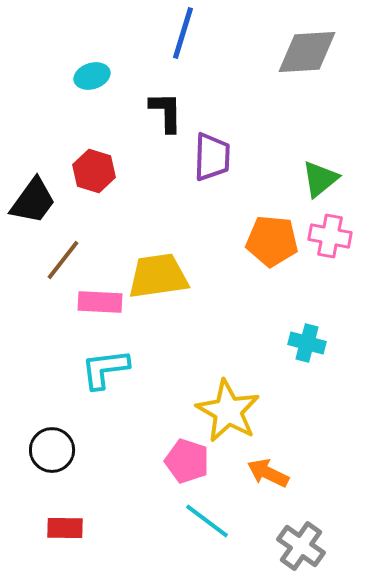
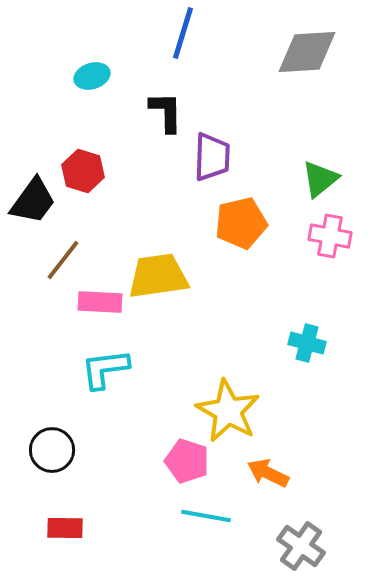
red hexagon: moved 11 px left
orange pentagon: moved 31 px left, 18 px up; rotated 18 degrees counterclockwise
cyan line: moved 1 px left, 5 px up; rotated 27 degrees counterclockwise
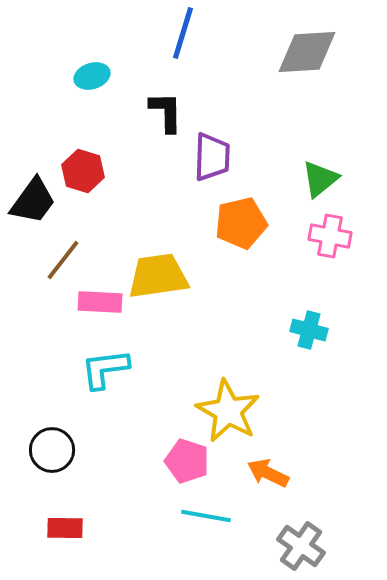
cyan cross: moved 2 px right, 13 px up
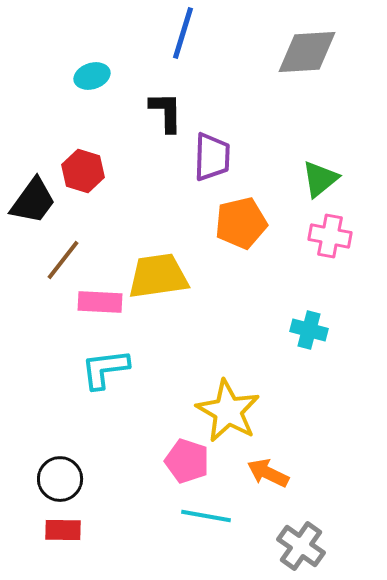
black circle: moved 8 px right, 29 px down
red rectangle: moved 2 px left, 2 px down
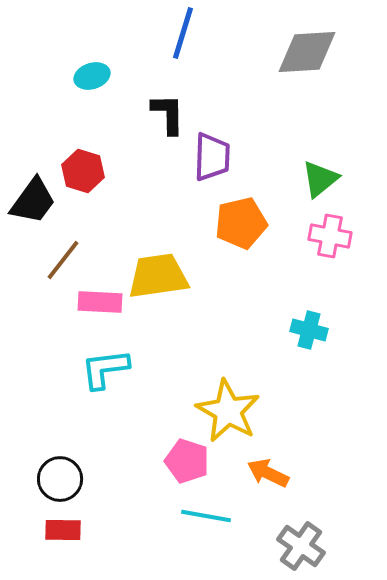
black L-shape: moved 2 px right, 2 px down
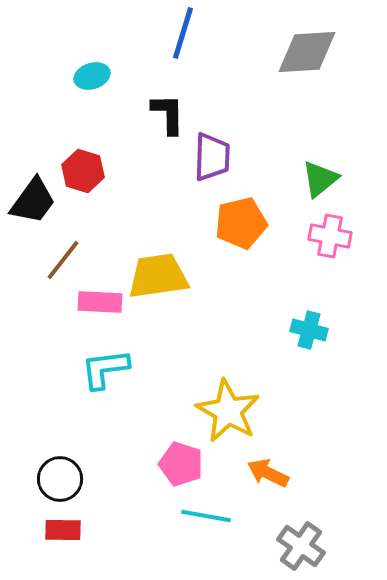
pink pentagon: moved 6 px left, 3 px down
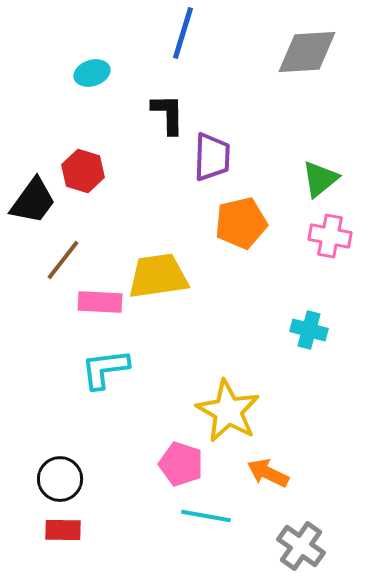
cyan ellipse: moved 3 px up
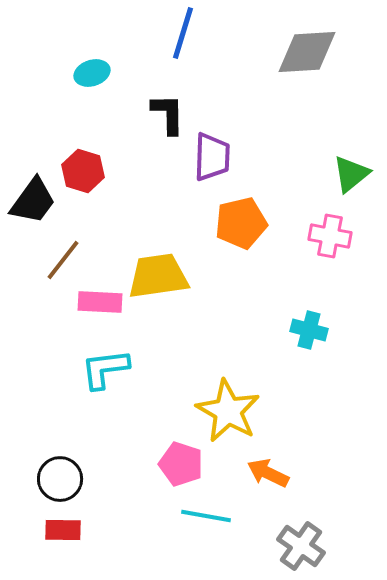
green triangle: moved 31 px right, 5 px up
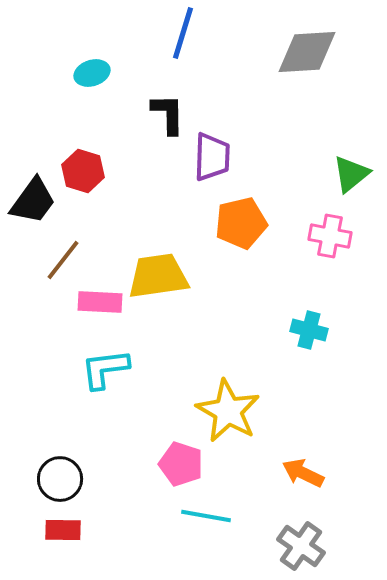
orange arrow: moved 35 px right
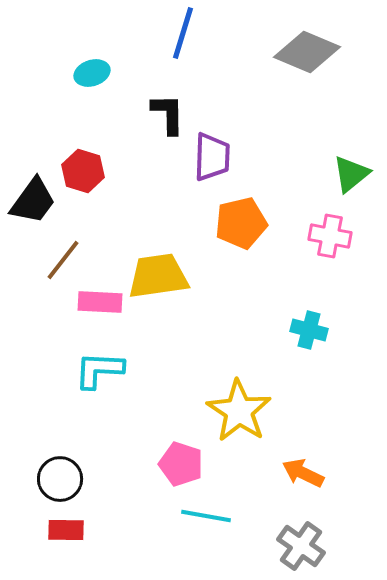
gray diamond: rotated 26 degrees clockwise
cyan L-shape: moved 6 px left, 1 px down; rotated 10 degrees clockwise
yellow star: moved 11 px right; rotated 4 degrees clockwise
red rectangle: moved 3 px right
